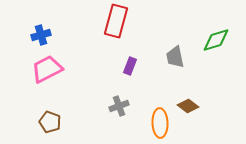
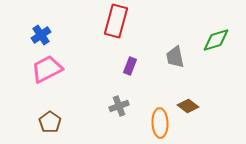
blue cross: rotated 18 degrees counterclockwise
brown pentagon: rotated 15 degrees clockwise
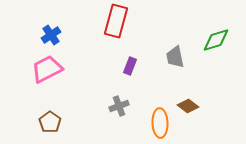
blue cross: moved 10 px right
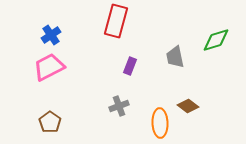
pink trapezoid: moved 2 px right, 2 px up
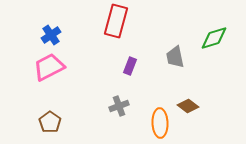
green diamond: moved 2 px left, 2 px up
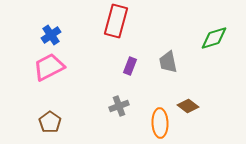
gray trapezoid: moved 7 px left, 5 px down
